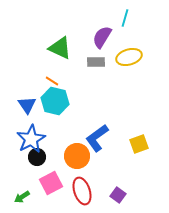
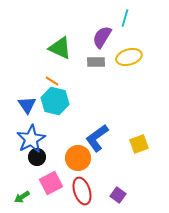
orange circle: moved 1 px right, 2 px down
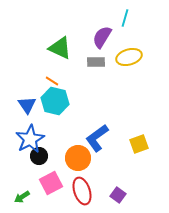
blue star: moved 1 px left
black circle: moved 2 px right, 1 px up
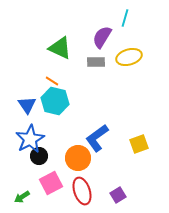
purple square: rotated 21 degrees clockwise
